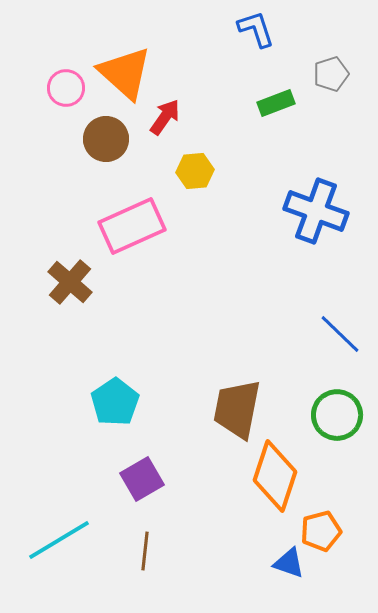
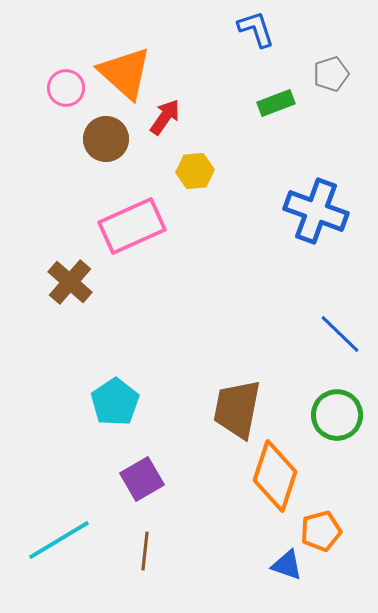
blue triangle: moved 2 px left, 2 px down
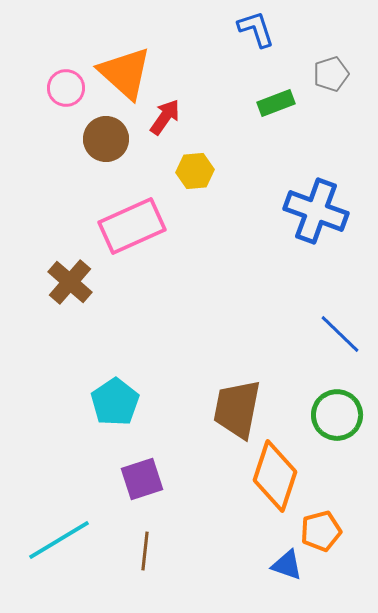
purple square: rotated 12 degrees clockwise
